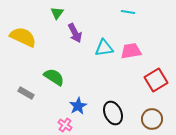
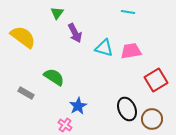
yellow semicircle: rotated 12 degrees clockwise
cyan triangle: rotated 24 degrees clockwise
black ellipse: moved 14 px right, 4 px up
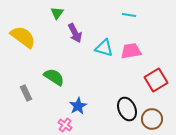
cyan line: moved 1 px right, 3 px down
gray rectangle: rotated 35 degrees clockwise
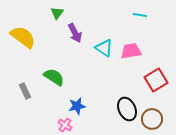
cyan line: moved 11 px right
cyan triangle: rotated 18 degrees clockwise
gray rectangle: moved 1 px left, 2 px up
blue star: moved 1 px left; rotated 18 degrees clockwise
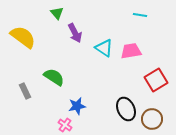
green triangle: rotated 16 degrees counterclockwise
black ellipse: moved 1 px left
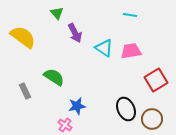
cyan line: moved 10 px left
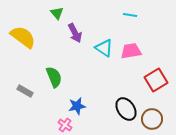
green semicircle: rotated 35 degrees clockwise
gray rectangle: rotated 35 degrees counterclockwise
black ellipse: rotated 10 degrees counterclockwise
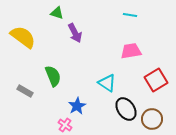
green triangle: rotated 32 degrees counterclockwise
cyan triangle: moved 3 px right, 35 px down
green semicircle: moved 1 px left, 1 px up
blue star: rotated 18 degrees counterclockwise
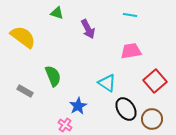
purple arrow: moved 13 px right, 4 px up
red square: moved 1 px left, 1 px down; rotated 10 degrees counterclockwise
blue star: moved 1 px right
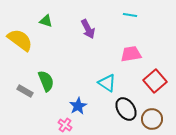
green triangle: moved 11 px left, 8 px down
yellow semicircle: moved 3 px left, 3 px down
pink trapezoid: moved 3 px down
green semicircle: moved 7 px left, 5 px down
